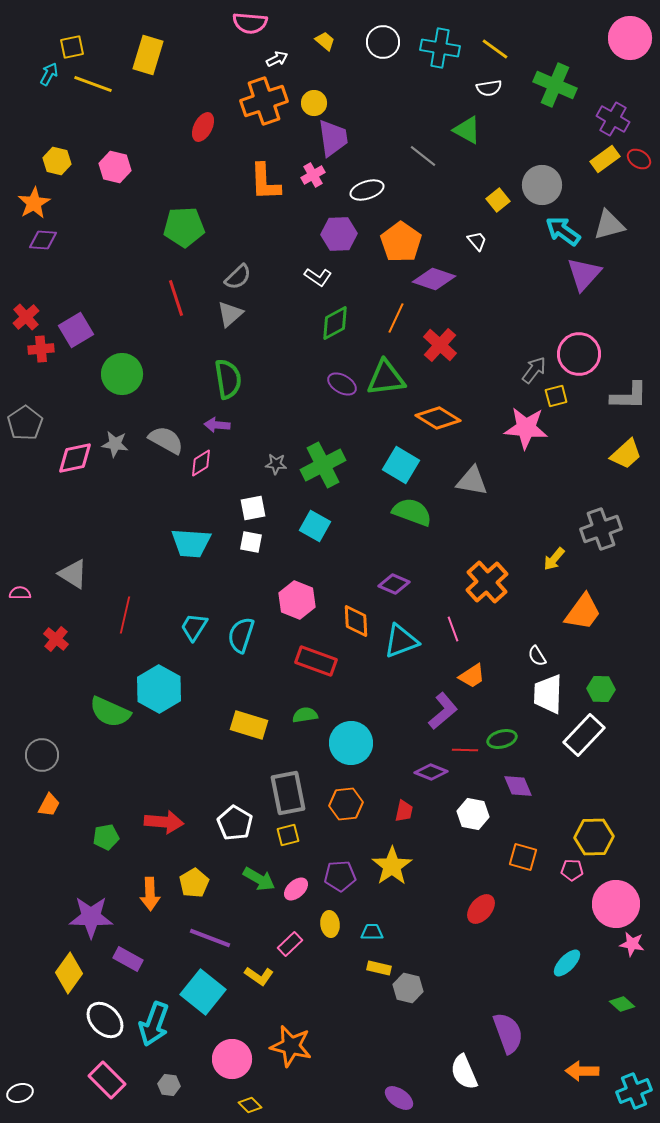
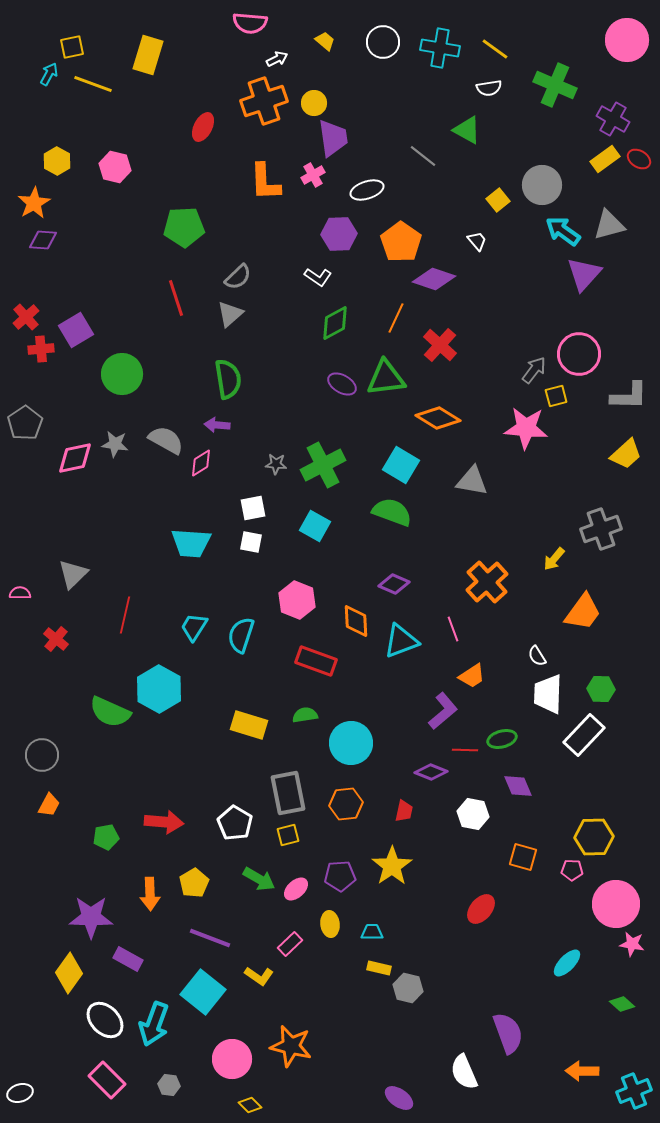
pink circle at (630, 38): moved 3 px left, 2 px down
yellow hexagon at (57, 161): rotated 16 degrees clockwise
green semicircle at (412, 512): moved 20 px left
gray triangle at (73, 574): rotated 44 degrees clockwise
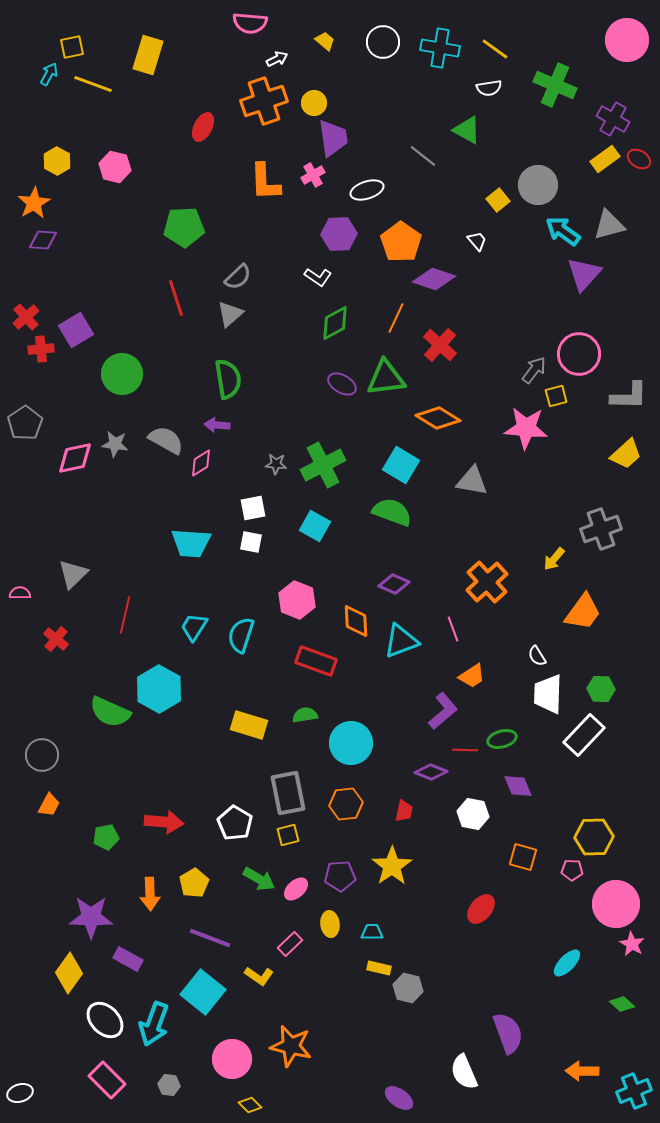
gray circle at (542, 185): moved 4 px left
pink star at (632, 944): rotated 20 degrees clockwise
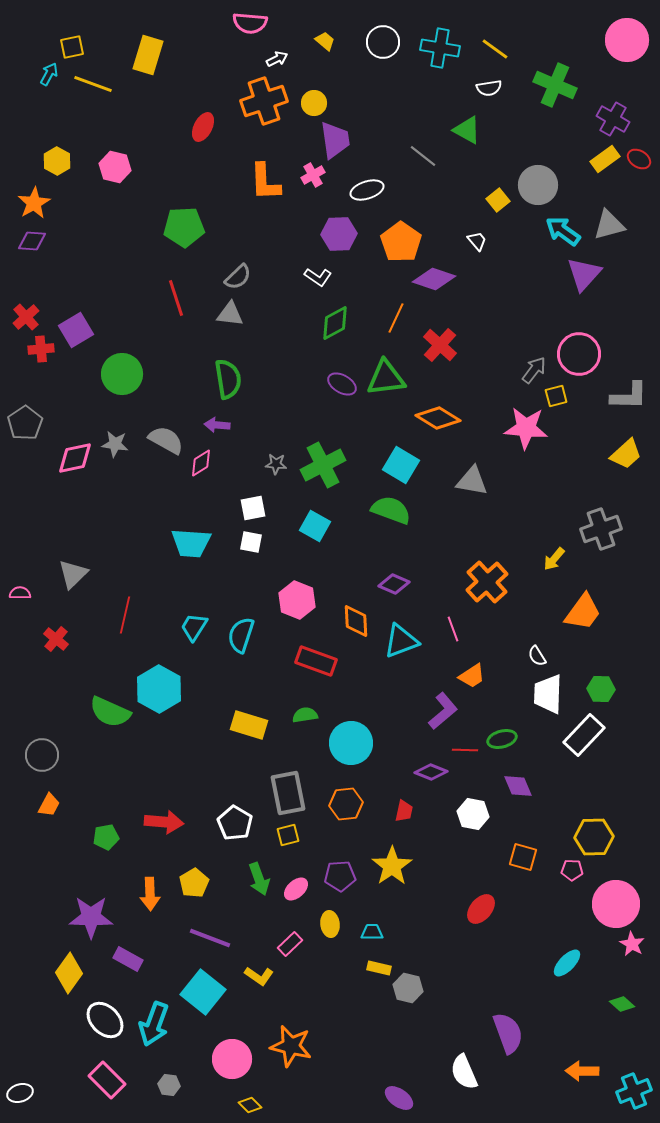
purple trapezoid at (333, 138): moved 2 px right, 2 px down
purple diamond at (43, 240): moved 11 px left, 1 px down
gray triangle at (230, 314): rotated 48 degrees clockwise
green semicircle at (392, 512): moved 1 px left, 2 px up
green arrow at (259, 879): rotated 40 degrees clockwise
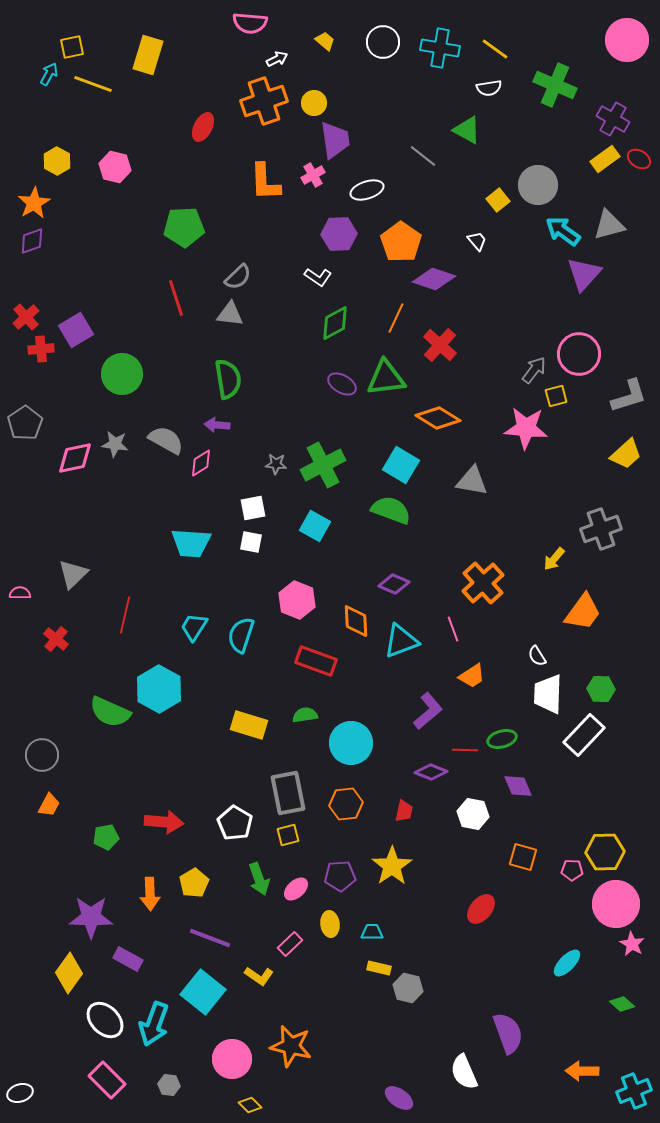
purple diamond at (32, 241): rotated 24 degrees counterclockwise
gray L-shape at (629, 396): rotated 18 degrees counterclockwise
orange cross at (487, 582): moved 4 px left, 1 px down
purple L-shape at (443, 711): moved 15 px left
yellow hexagon at (594, 837): moved 11 px right, 15 px down
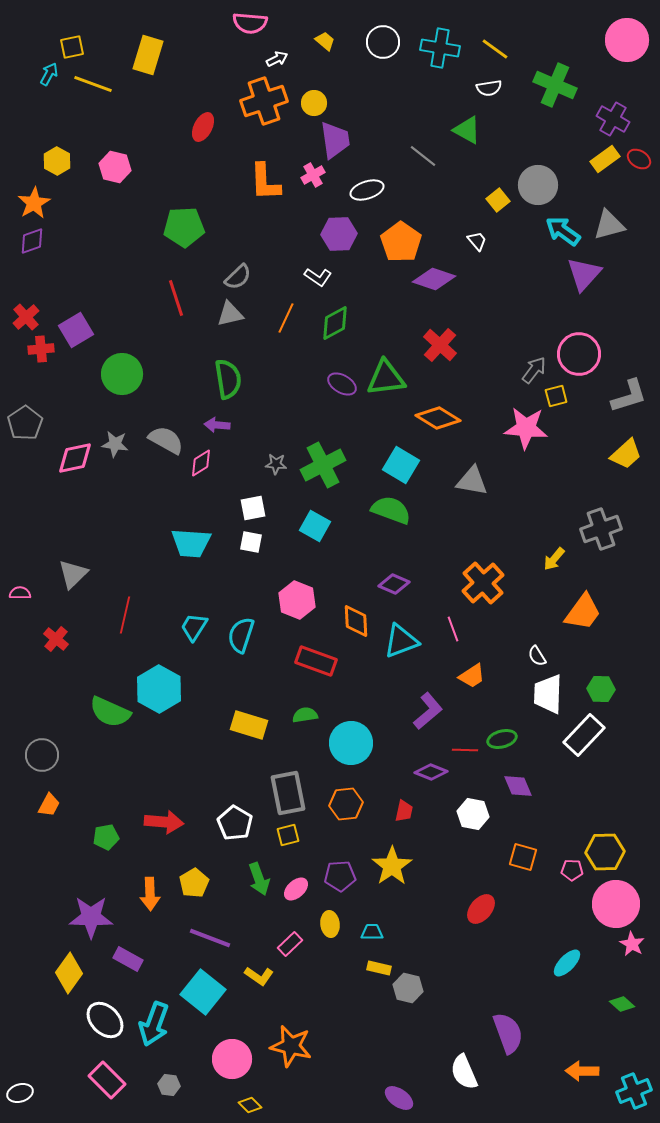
gray triangle at (230, 314): rotated 20 degrees counterclockwise
orange line at (396, 318): moved 110 px left
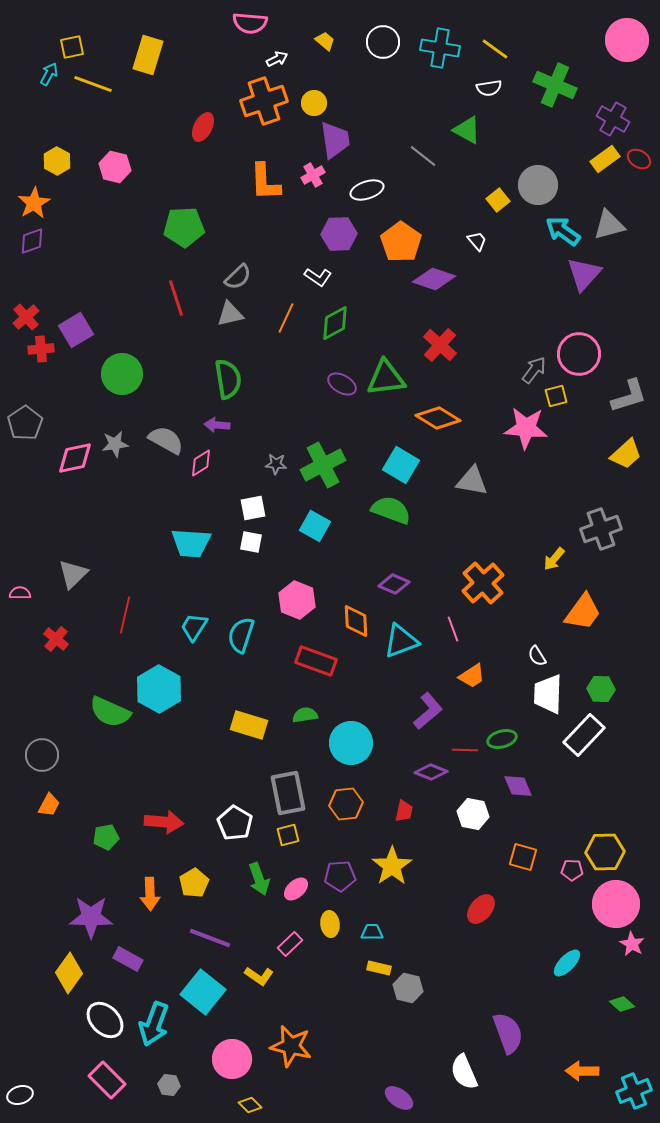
gray star at (115, 444): rotated 16 degrees counterclockwise
white ellipse at (20, 1093): moved 2 px down
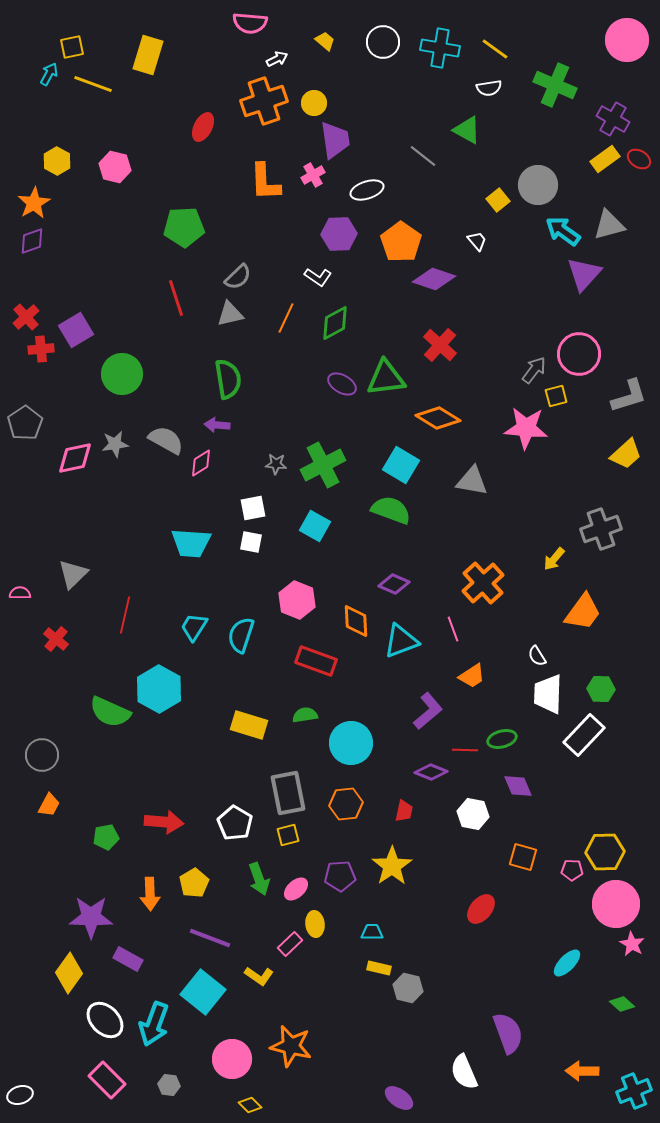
yellow ellipse at (330, 924): moved 15 px left
